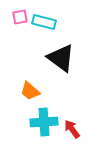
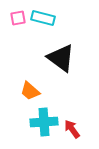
pink square: moved 2 px left, 1 px down
cyan rectangle: moved 1 px left, 4 px up
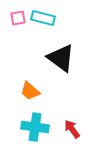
cyan cross: moved 9 px left, 5 px down; rotated 12 degrees clockwise
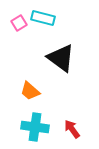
pink square: moved 1 px right, 5 px down; rotated 21 degrees counterclockwise
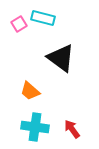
pink square: moved 1 px down
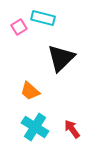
pink square: moved 3 px down
black triangle: rotated 40 degrees clockwise
cyan cross: rotated 24 degrees clockwise
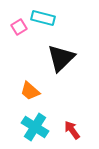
red arrow: moved 1 px down
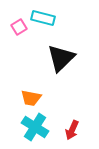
orange trapezoid: moved 1 px right, 7 px down; rotated 30 degrees counterclockwise
red arrow: rotated 120 degrees counterclockwise
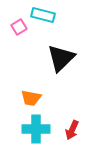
cyan rectangle: moved 3 px up
cyan cross: moved 1 px right, 2 px down; rotated 32 degrees counterclockwise
